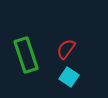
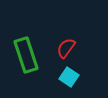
red semicircle: moved 1 px up
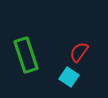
red semicircle: moved 13 px right, 4 px down
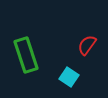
red semicircle: moved 8 px right, 7 px up
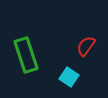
red semicircle: moved 1 px left, 1 px down
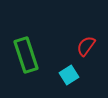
cyan square: moved 2 px up; rotated 24 degrees clockwise
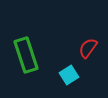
red semicircle: moved 2 px right, 2 px down
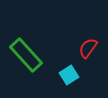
green rectangle: rotated 24 degrees counterclockwise
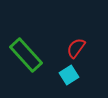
red semicircle: moved 12 px left
